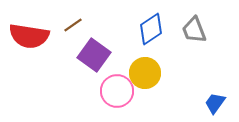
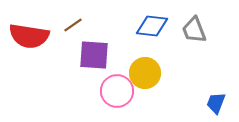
blue diamond: moved 1 px right, 3 px up; rotated 40 degrees clockwise
purple square: rotated 32 degrees counterclockwise
blue trapezoid: moved 1 px right; rotated 15 degrees counterclockwise
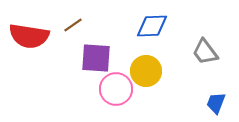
blue diamond: rotated 8 degrees counterclockwise
gray trapezoid: moved 11 px right, 22 px down; rotated 16 degrees counterclockwise
purple square: moved 2 px right, 3 px down
yellow circle: moved 1 px right, 2 px up
pink circle: moved 1 px left, 2 px up
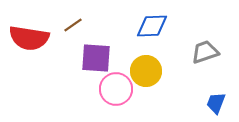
red semicircle: moved 2 px down
gray trapezoid: rotated 108 degrees clockwise
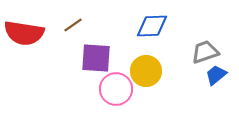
red semicircle: moved 5 px left, 5 px up
blue trapezoid: moved 28 px up; rotated 30 degrees clockwise
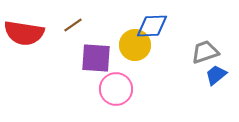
yellow circle: moved 11 px left, 26 px up
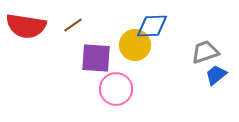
red semicircle: moved 2 px right, 7 px up
